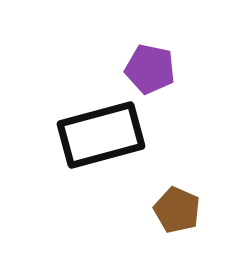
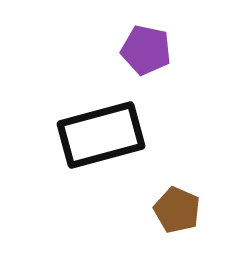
purple pentagon: moved 4 px left, 19 px up
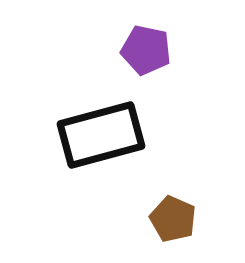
brown pentagon: moved 4 px left, 9 px down
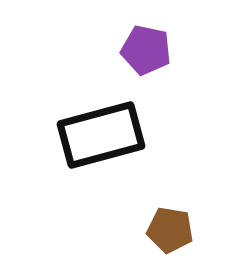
brown pentagon: moved 3 px left, 11 px down; rotated 15 degrees counterclockwise
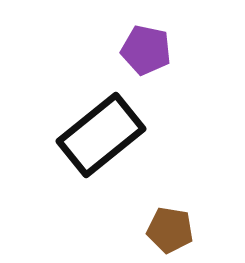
black rectangle: rotated 24 degrees counterclockwise
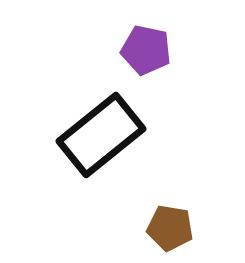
brown pentagon: moved 2 px up
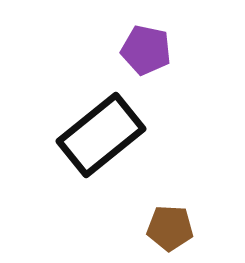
brown pentagon: rotated 6 degrees counterclockwise
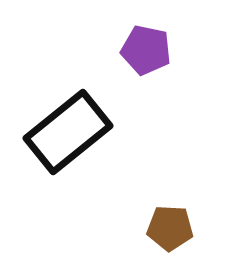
black rectangle: moved 33 px left, 3 px up
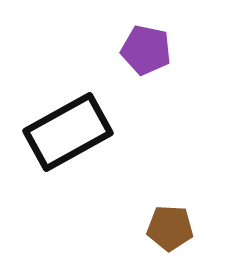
black rectangle: rotated 10 degrees clockwise
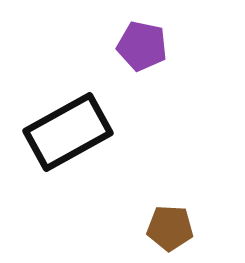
purple pentagon: moved 4 px left, 4 px up
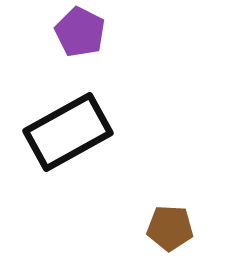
purple pentagon: moved 62 px left, 14 px up; rotated 15 degrees clockwise
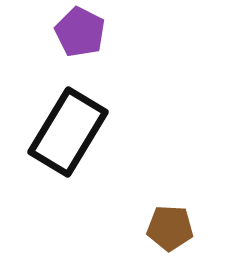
black rectangle: rotated 30 degrees counterclockwise
